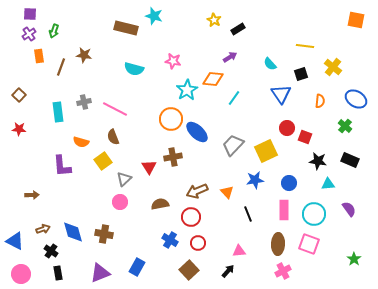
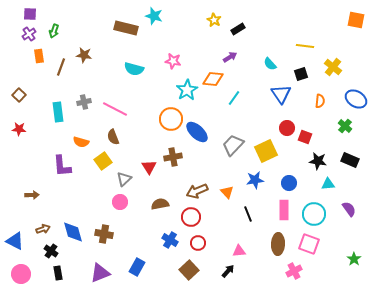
pink cross at (283, 271): moved 11 px right
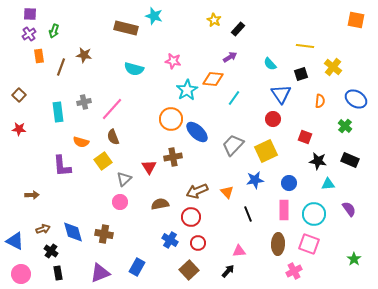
black rectangle at (238, 29): rotated 16 degrees counterclockwise
pink line at (115, 109): moved 3 px left; rotated 75 degrees counterclockwise
red circle at (287, 128): moved 14 px left, 9 px up
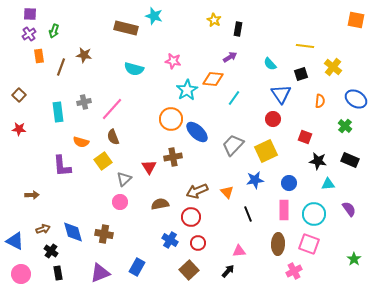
black rectangle at (238, 29): rotated 32 degrees counterclockwise
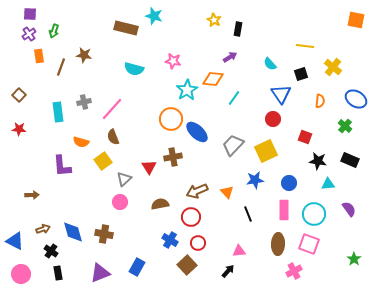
brown square at (189, 270): moved 2 px left, 5 px up
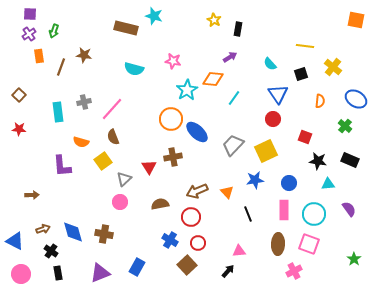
blue triangle at (281, 94): moved 3 px left
